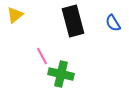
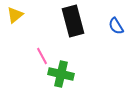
blue semicircle: moved 3 px right, 3 px down
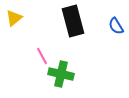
yellow triangle: moved 1 px left, 3 px down
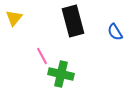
yellow triangle: rotated 12 degrees counterclockwise
blue semicircle: moved 1 px left, 6 px down
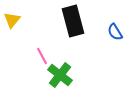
yellow triangle: moved 2 px left, 2 px down
green cross: moved 1 px left, 1 px down; rotated 25 degrees clockwise
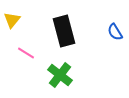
black rectangle: moved 9 px left, 10 px down
pink line: moved 16 px left, 3 px up; rotated 30 degrees counterclockwise
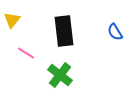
black rectangle: rotated 8 degrees clockwise
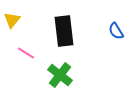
blue semicircle: moved 1 px right, 1 px up
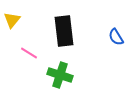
blue semicircle: moved 6 px down
pink line: moved 3 px right
green cross: rotated 20 degrees counterclockwise
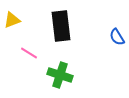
yellow triangle: rotated 30 degrees clockwise
black rectangle: moved 3 px left, 5 px up
blue semicircle: moved 1 px right
